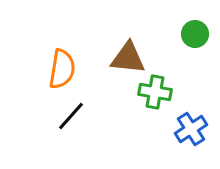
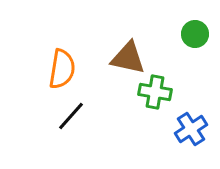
brown triangle: rotated 6 degrees clockwise
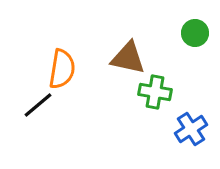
green circle: moved 1 px up
black line: moved 33 px left, 11 px up; rotated 8 degrees clockwise
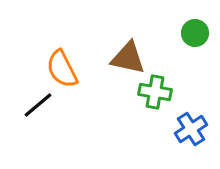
orange semicircle: rotated 144 degrees clockwise
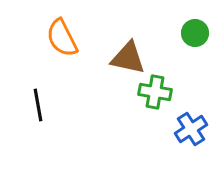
orange semicircle: moved 31 px up
black line: rotated 60 degrees counterclockwise
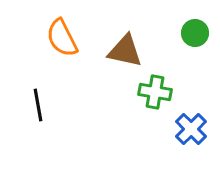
brown triangle: moved 3 px left, 7 px up
blue cross: rotated 12 degrees counterclockwise
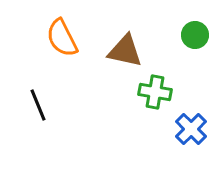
green circle: moved 2 px down
black line: rotated 12 degrees counterclockwise
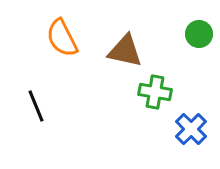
green circle: moved 4 px right, 1 px up
black line: moved 2 px left, 1 px down
